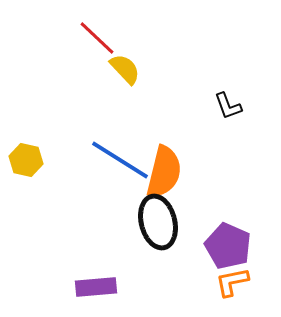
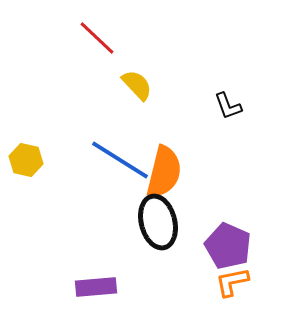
yellow semicircle: moved 12 px right, 16 px down
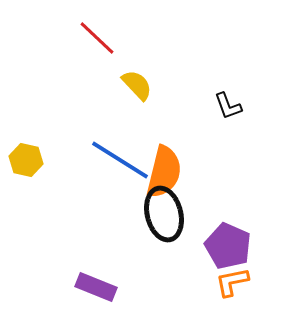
black ellipse: moved 6 px right, 8 px up
purple rectangle: rotated 27 degrees clockwise
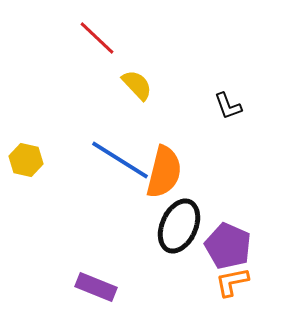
black ellipse: moved 15 px right, 12 px down; rotated 38 degrees clockwise
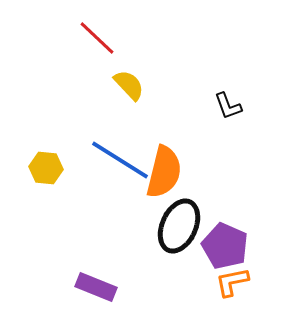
yellow semicircle: moved 8 px left
yellow hexagon: moved 20 px right, 8 px down; rotated 8 degrees counterclockwise
purple pentagon: moved 3 px left
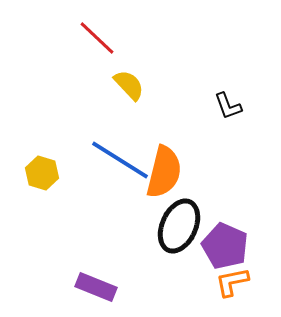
yellow hexagon: moved 4 px left, 5 px down; rotated 12 degrees clockwise
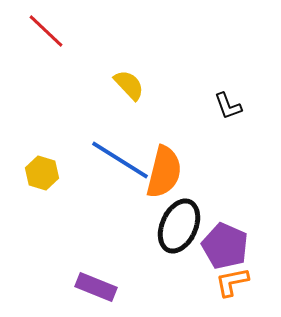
red line: moved 51 px left, 7 px up
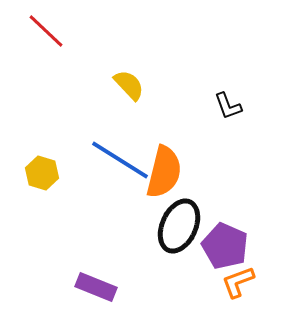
orange L-shape: moved 6 px right; rotated 9 degrees counterclockwise
